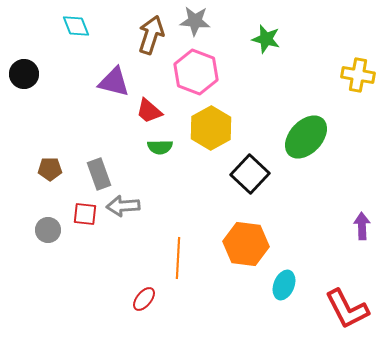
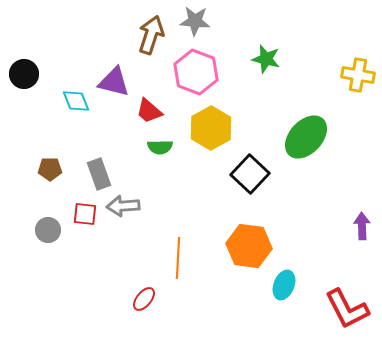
cyan diamond: moved 75 px down
green star: moved 20 px down
orange hexagon: moved 3 px right, 2 px down
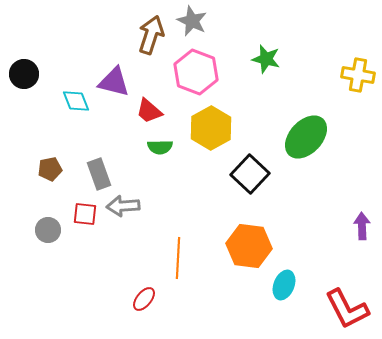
gray star: moved 3 px left; rotated 20 degrees clockwise
brown pentagon: rotated 10 degrees counterclockwise
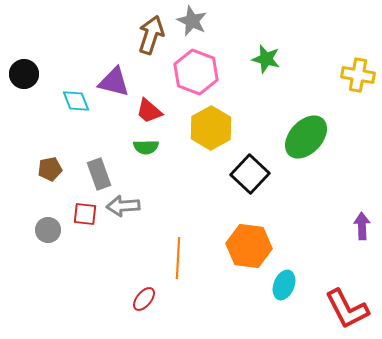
green semicircle: moved 14 px left
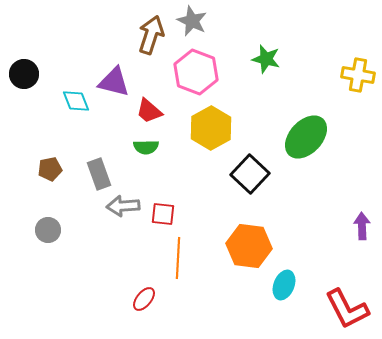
red square: moved 78 px right
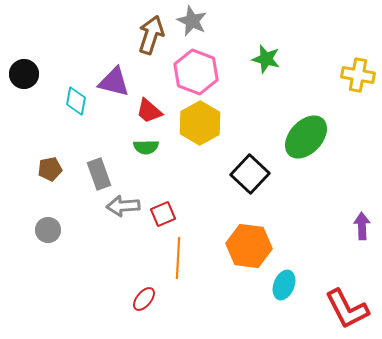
cyan diamond: rotated 32 degrees clockwise
yellow hexagon: moved 11 px left, 5 px up
red square: rotated 30 degrees counterclockwise
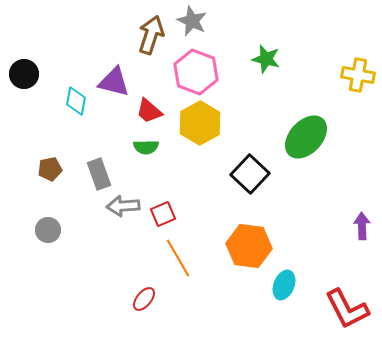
orange line: rotated 33 degrees counterclockwise
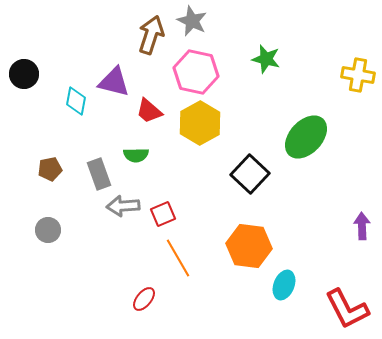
pink hexagon: rotated 9 degrees counterclockwise
green semicircle: moved 10 px left, 8 px down
